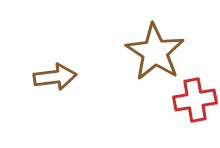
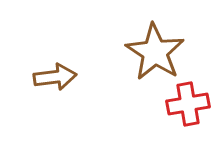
red cross: moved 7 px left, 4 px down
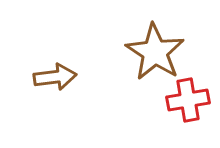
red cross: moved 4 px up
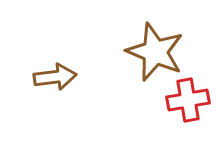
brown star: rotated 10 degrees counterclockwise
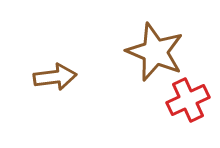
red cross: rotated 15 degrees counterclockwise
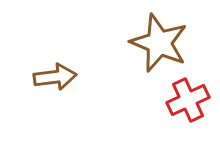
brown star: moved 4 px right, 9 px up
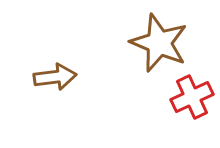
red cross: moved 4 px right, 3 px up
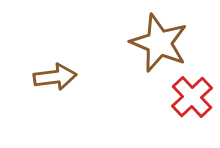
red cross: rotated 18 degrees counterclockwise
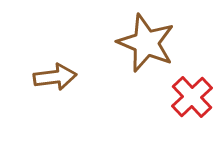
brown star: moved 13 px left
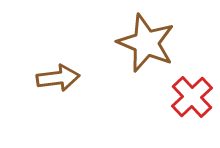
brown arrow: moved 3 px right, 1 px down
